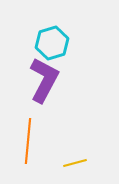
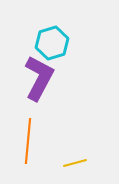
purple L-shape: moved 5 px left, 2 px up
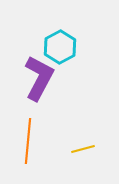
cyan hexagon: moved 8 px right, 4 px down; rotated 12 degrees counterclockwise
yellow line: moved 8 px right, 14 px up
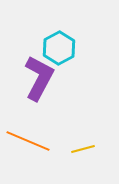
cyan hexagon: moved 1 px left, 1 px down
orange line: rotated 72 degrees counterclockwise
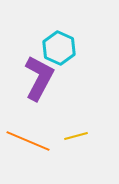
cyan hexagon: rotated 8 degrees counterclockwise
yellow line: moved 7 px left, 13 px up
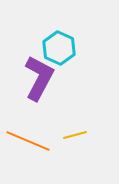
yellow line: moved 1 px left, 1 px up
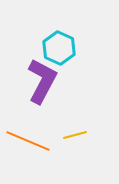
purple L-shape: moved 3 px right, 3 px down
